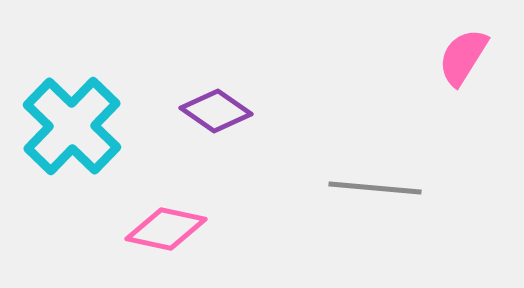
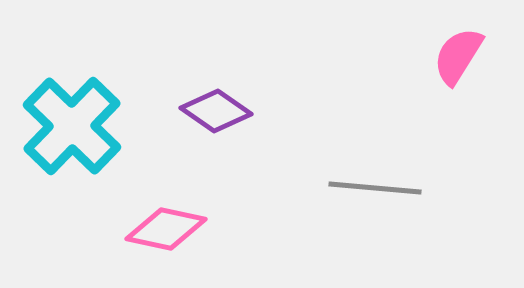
pink semicircle: moved 5 px left, 1 px up
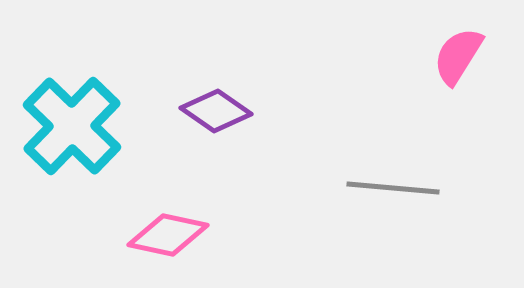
gray line: moved 18 px right
pink diamond: moved 2 px right, 6 px down
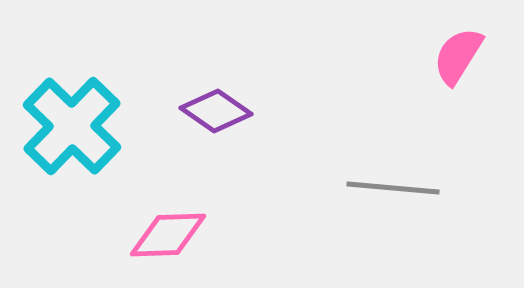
pink diamond: rotated 14 degrees counterclockwise
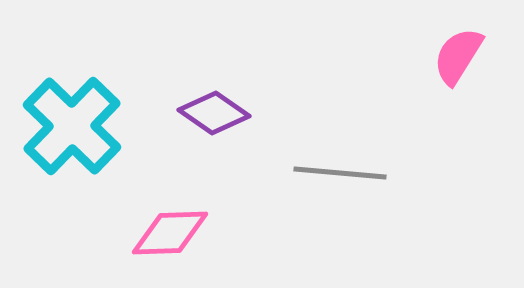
purple diamond: moved 2 px left, 2 px down
gray line: moved 53 px left, 15 px up
pink diamond: moved 2 px right, 2 px up
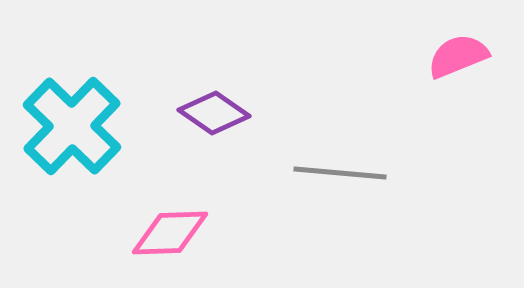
pink semicircle: rotated 36 degrees clockwise
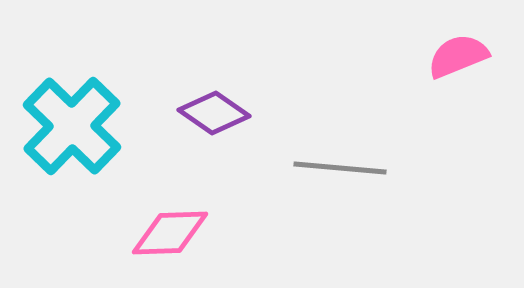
gray line: moved 5 px up
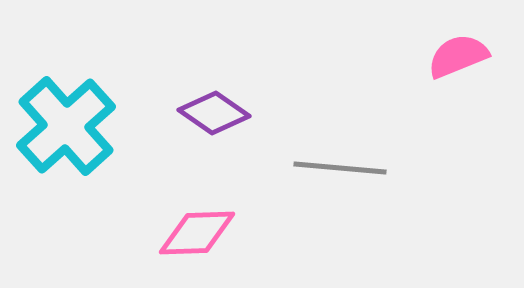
cyan cross: moved 6 px left; rotated 4 degrees clockwise
pink diamond: moved 27 px right
